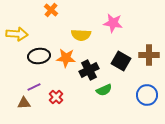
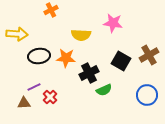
orange cross: rotated 24 degrees clockwise
brown cross: rotated 30 degrees counterclockwise
black cross: moved 3 px down
red cross: moved 6 px left
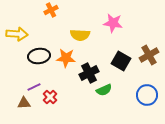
yellow semicircle: moved 1 px left
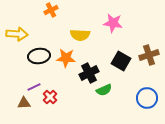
brown cross: rotated 12 degrees clockwise
blue circle: moved 3 px down
